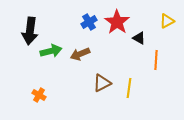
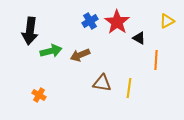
blue cross: moved 1 px right, 1 px up
brown arrow: moved 1 px down
brown triangle: rotated 36 degrees clockwise
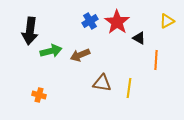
orange cross: rotated 16 degrees counterclockwise
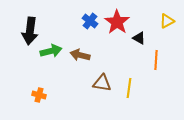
blue cross: rotated 21 degrees counterclockwise
brown arrow: rotated 36 degrees clockwise
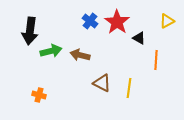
brown triangle: rotated 18 degrees clockwise
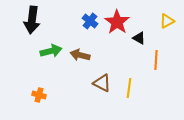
black arrow: moved 2 px right, 11 px up
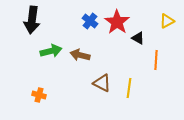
black triangle: moved 1 px left
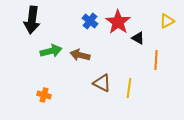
red star: moved 1 px right
orange cross: moved 5 px right
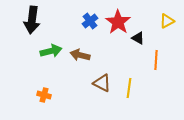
blue cross: rotated 14 degrees clockwise
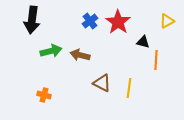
black triangle: moved 5 px right, 4 px down; rotated 16 degrees counterclockwise
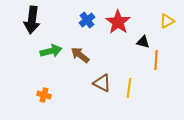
blue cross: moved 3 px left, 1 px up
brown arrow: rotated 24 degrees clockwise
